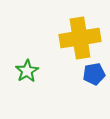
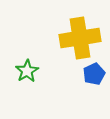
blue pentagon: rotated 15 degrees counterclockwise
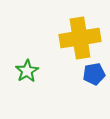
blue pentagon: rotated 15 degrees clockwise
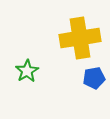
blue pentagon: moved 4 px down
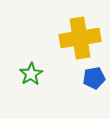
green star: moved 4 px right, 3 px down
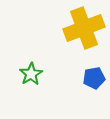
yellow cross: moved 4 px right, 10 px up; rotated 12 degrees counterclockwise
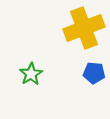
blue pentagon: moved 5 px up; rotated 15 degrees clockwise
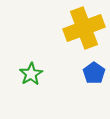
blue pentagon: rotated 30 degrees clockwise
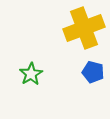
blue pentagon: moved 1 px left, 1 px up; rotated 20 degrees counterclockwise
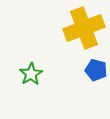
blue pentagon: moved 3 px right, 2 px up
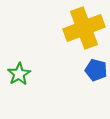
green star: moved 12 px left
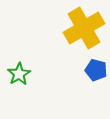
yellow cross: rotated 9 degrees counterclockwise
